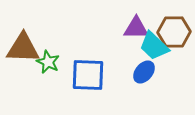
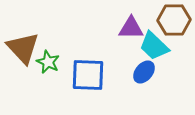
purple triangle: moved 5 px left
brown hexagon: moved 12 px up
brown triangle: rotated 45 degrees clockwise
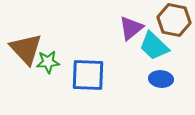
brown hexagon: rotated 12 degrees clockwise
purple triangle: rotated 40 degrees counterclockwise
brown triangle: moved 3 px right, 1 px down
green star: rotated 30 degrees counterclockwise
blue ellipse: moved 17 px right, 7 px down; rotated 55 degrees clockwise
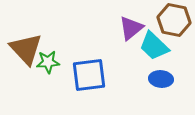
blue square: moved 1 px right; rotated 9 degrees counterclockwise
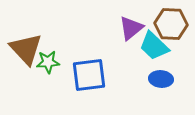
brown hexagon: moved 3 px left, 4 px down; rotated 8 degrees counterclockwise
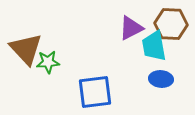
purple triangle: rotated 12 degrees clockwise
cyan trapezoid: rotated 36 degrees clockwise
blue square: moved 6 px right, 17 px down
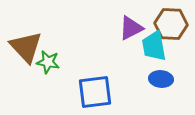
brown triangle: moved 2 px up
green star: rotated 15 degrees clockwise
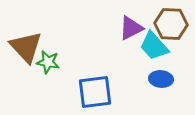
cyan trapezoid: rotated 32 degrees counterclockwise
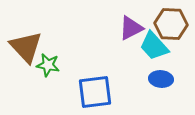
green star: moved 3 px down
